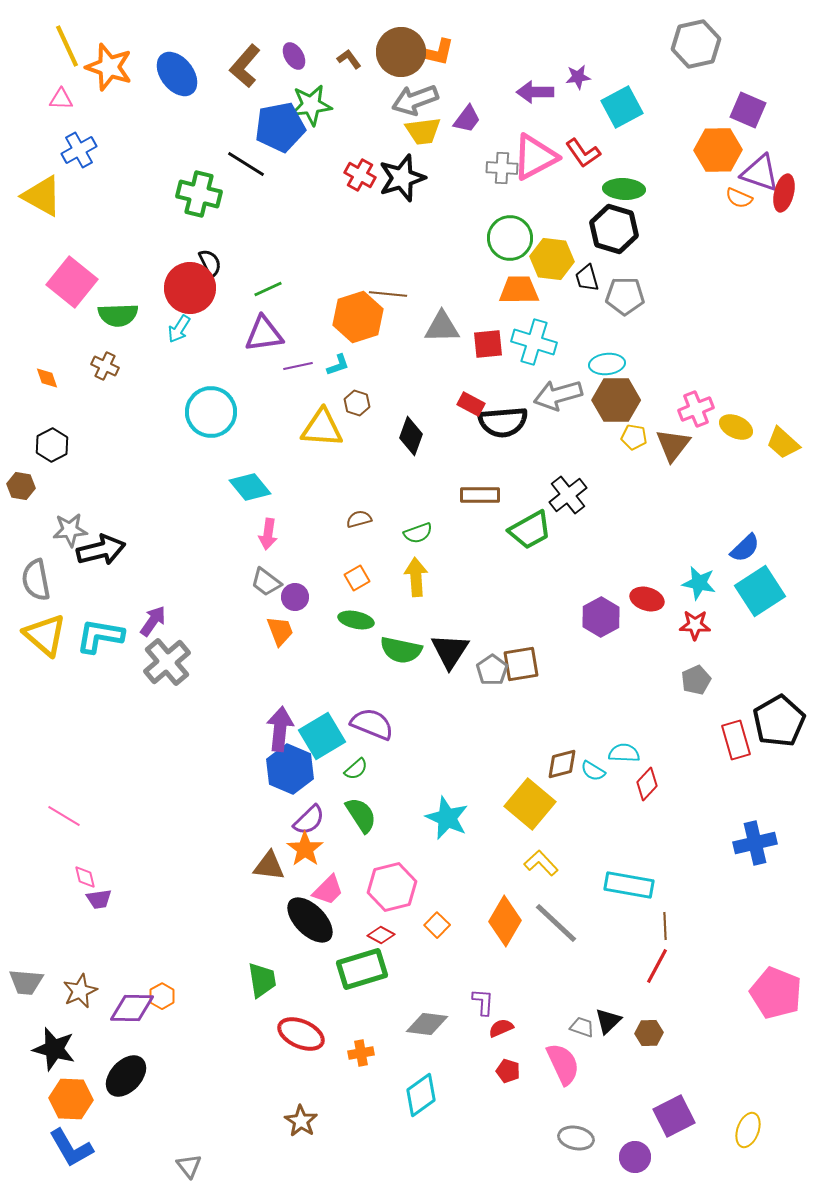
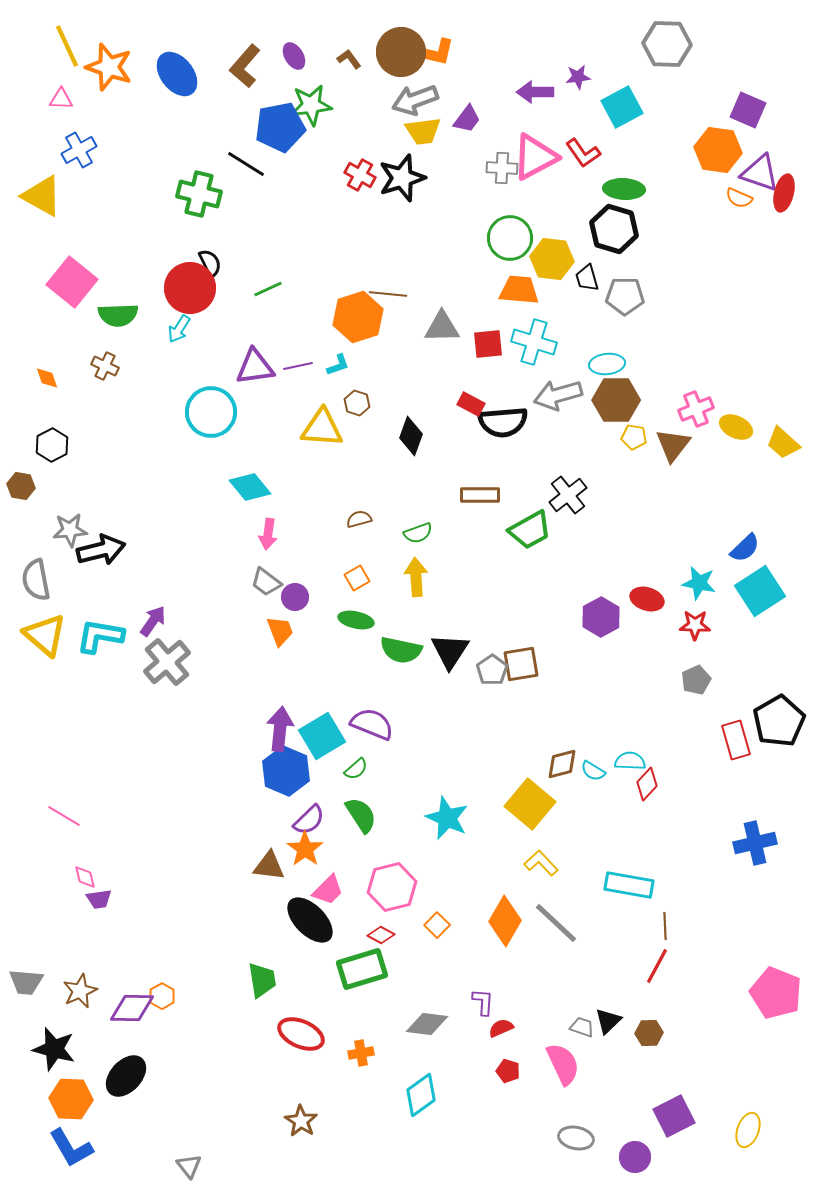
gray hexagon at (696, 44): moved 29 px left; rotated 15 degrees clockwise
orange hexagon at (718, 150): rotated 9 degrees clockwise
orange trapezoid at (519, 290): rotated 6 degrees clockwise
purple triangle at (264, 334): moved 9 px left, 33 px down
cyan semicircle at (624, 753): moved 6 px right, 8 px down
blue hexagon at (290, 769): moved 4 px left, 2 px down
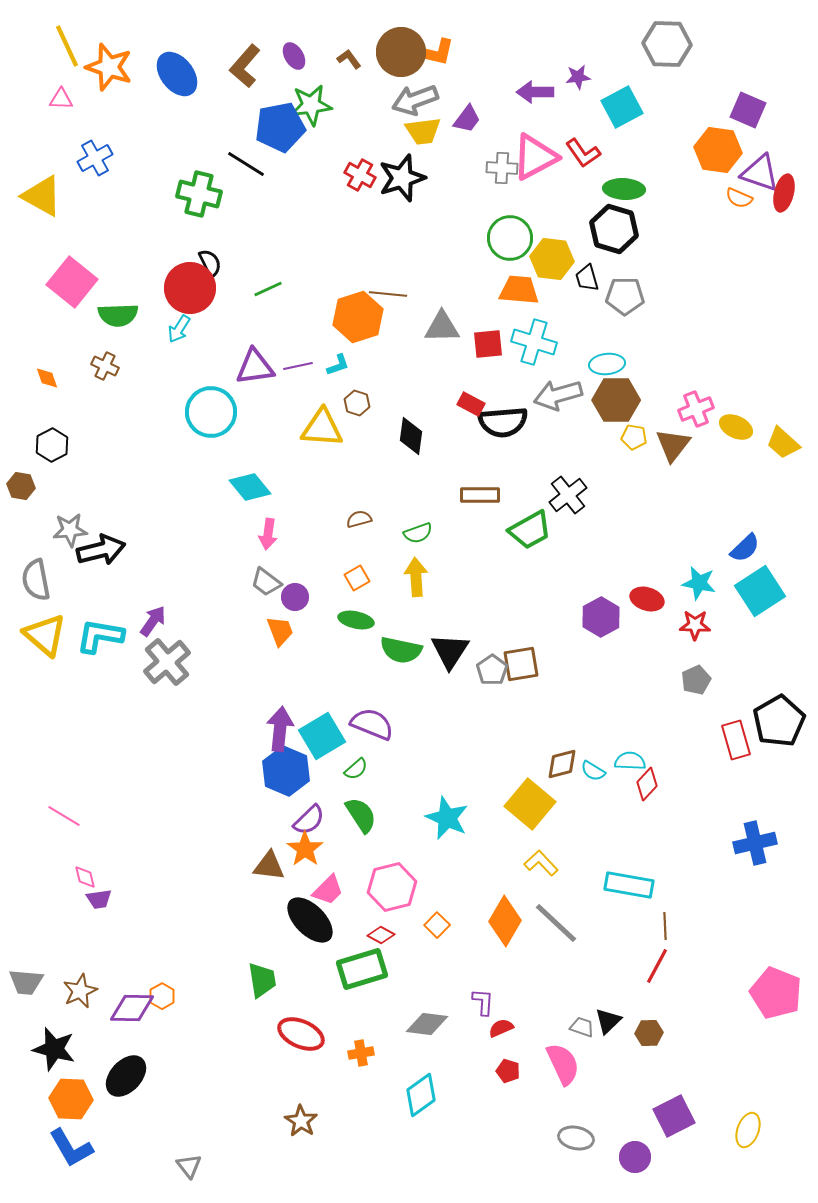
blue cross at (79, 150): moved 16 px right, 8 px down
black diamond at (411, 436): rotated 12 degrees counterclockwise
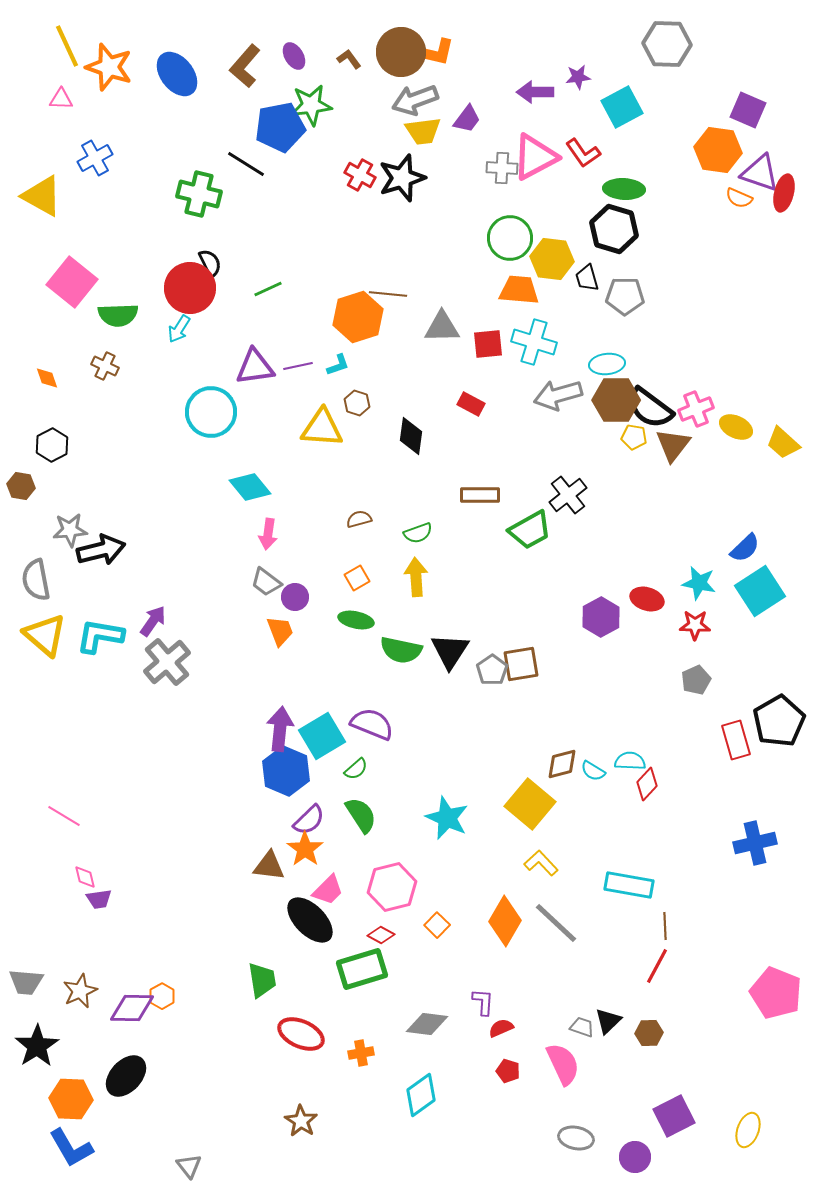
black semicircle at (503, 422): moved 147 px right, 14 px up; rotated 42 degrees clockwise
black star at (54, 1049): moved 17 px left, 3 px up; rotated 24 degrees clockwise
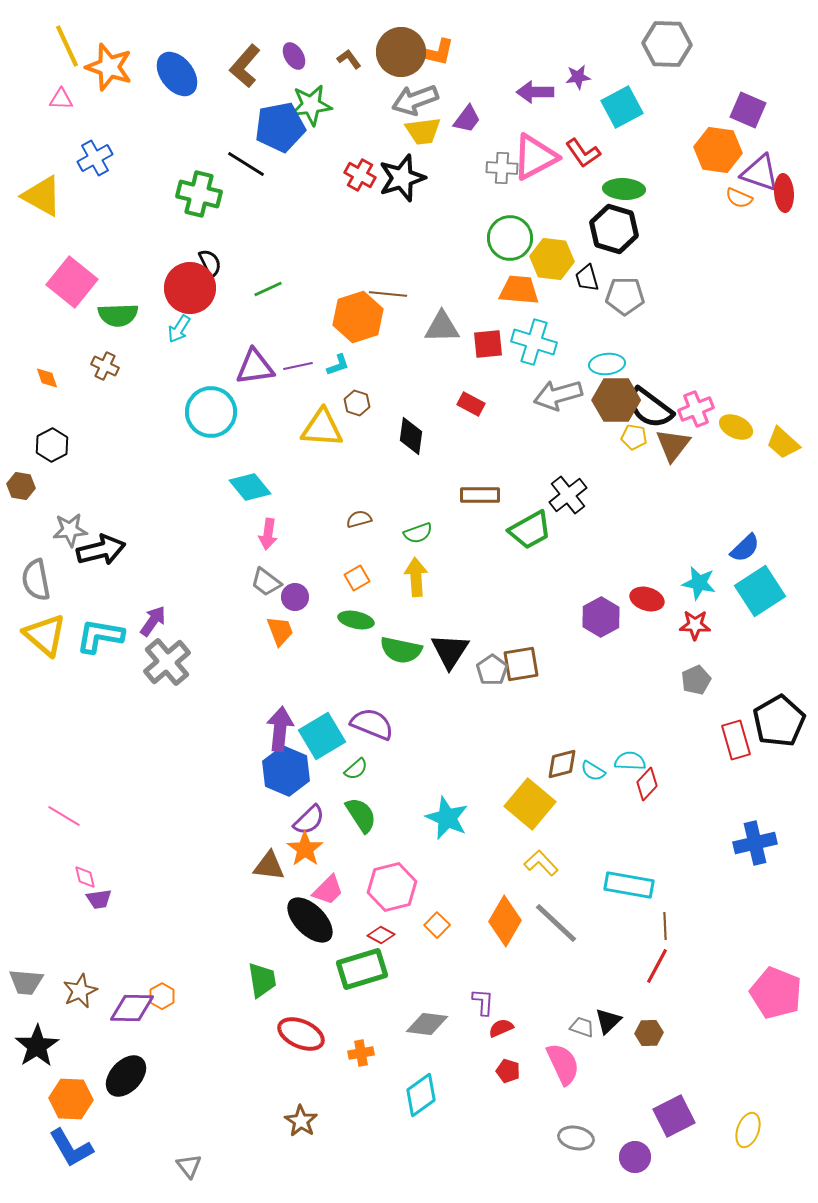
red ellipse at (784, 193): rotated 18 degrees counterclockwise
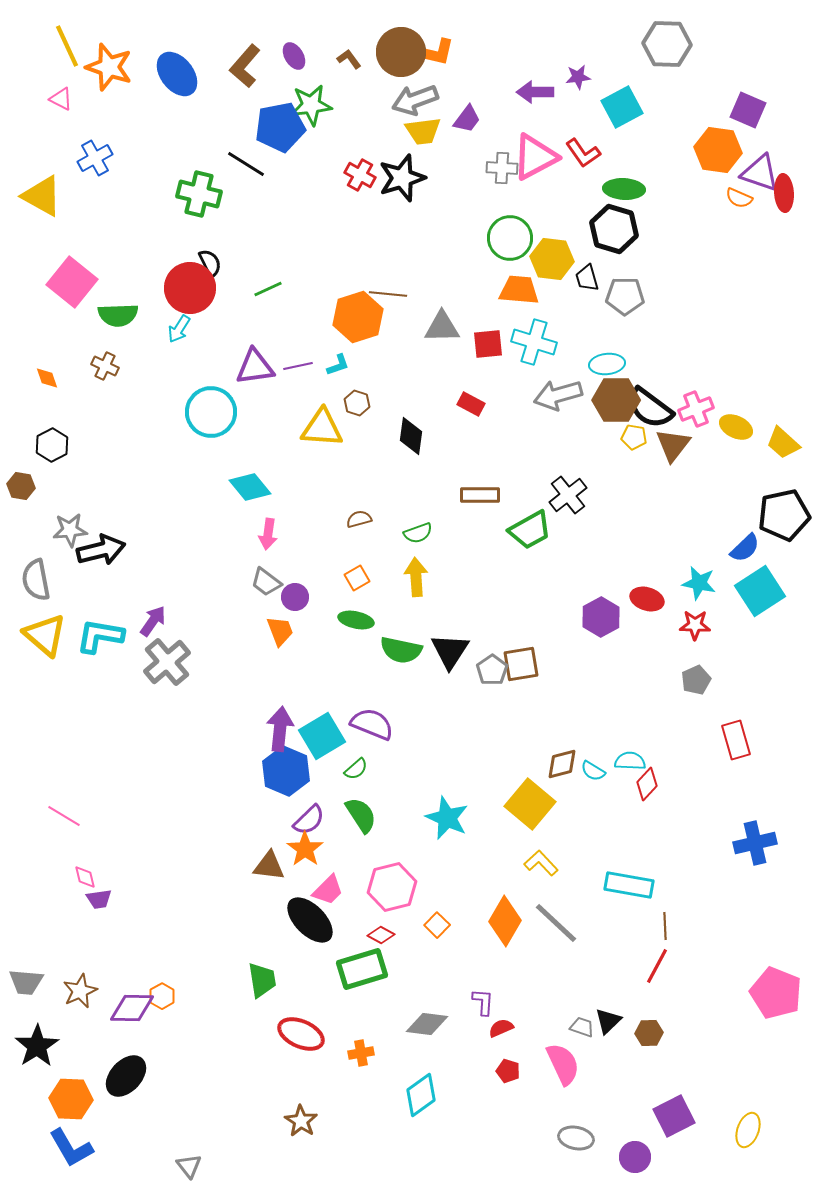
pink triangle at (61, 99): rotated 25 degrees clockwise
black pentagon at (779, 721): moved 5 px right, 206 px up; rotated 18 degrees clockwise
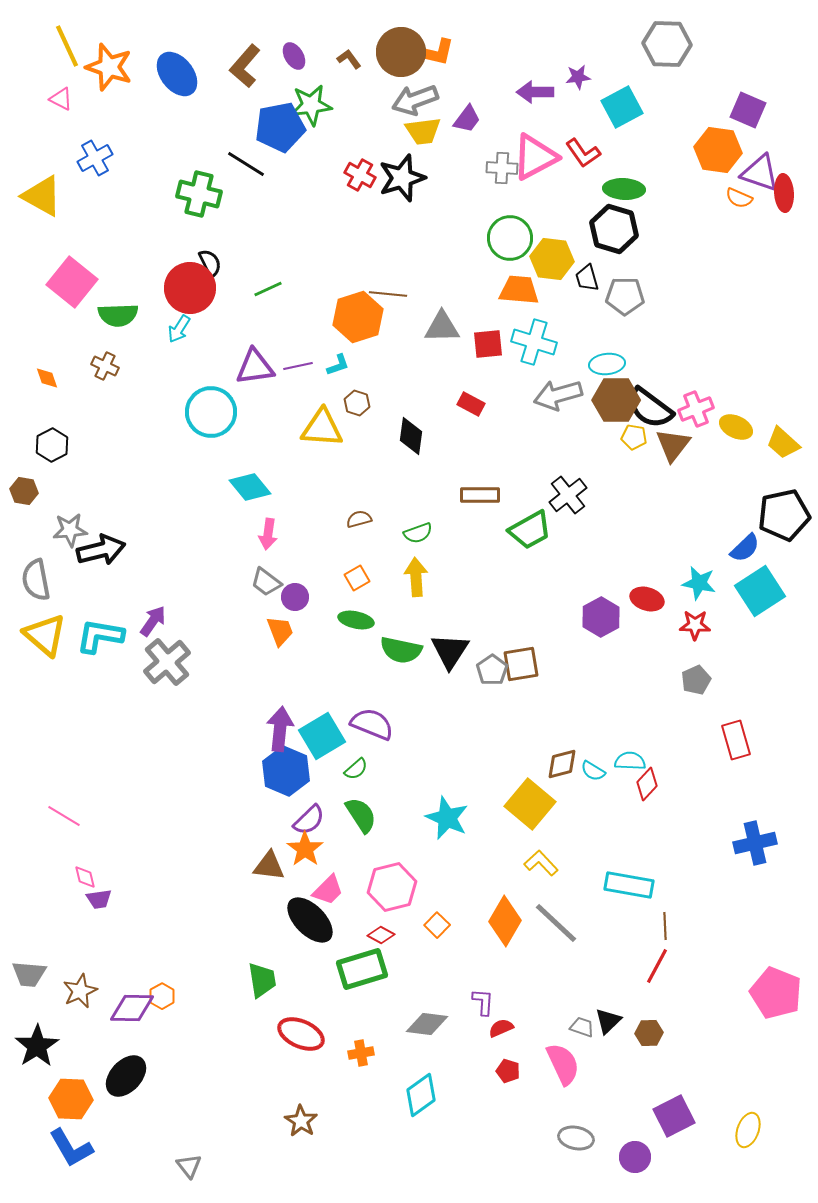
brown hexagon at (21, 486): moved 3 px right, 5 px down
gray trapezoid at (26, 982): moved 3 px right, 8 px up
